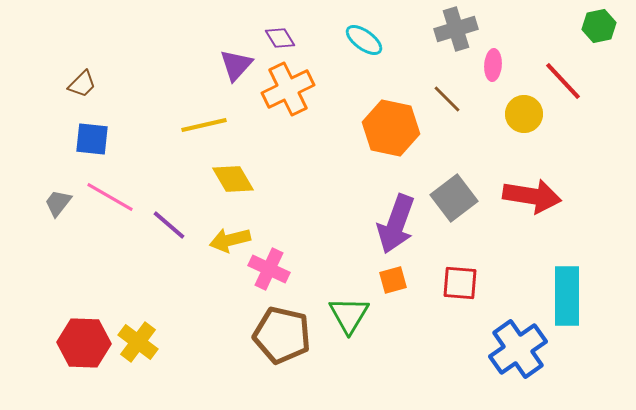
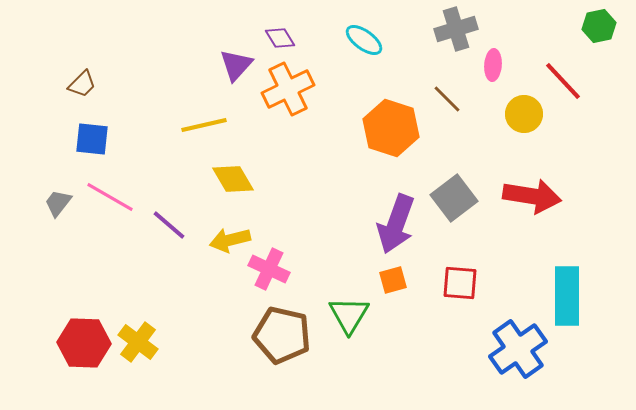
orange hexagon: rotated 6 degrees clockwise
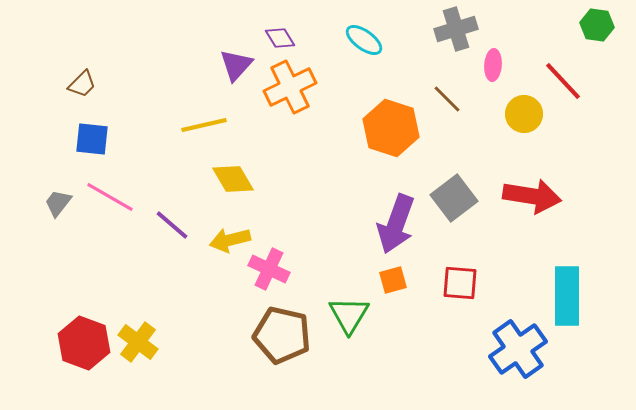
green hexagon: moved 2 px left, 1 px up; rotated 20 degrees clockwise
orange cross: moved 2 px right, 2 px up
purple line: moved 3 px right
red hexagon: rotated 18 degrees clockwise
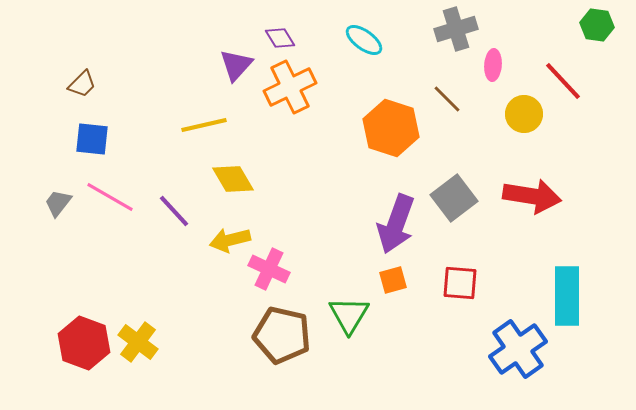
purple line: moved 2 px right, 14 px up; rotated 6 degrees clockwise
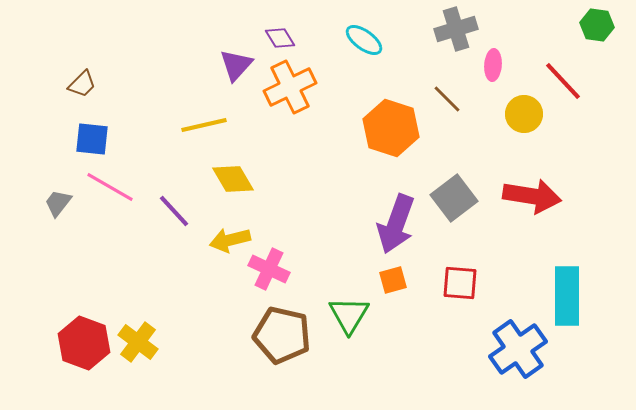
pink line: moved 10 px up
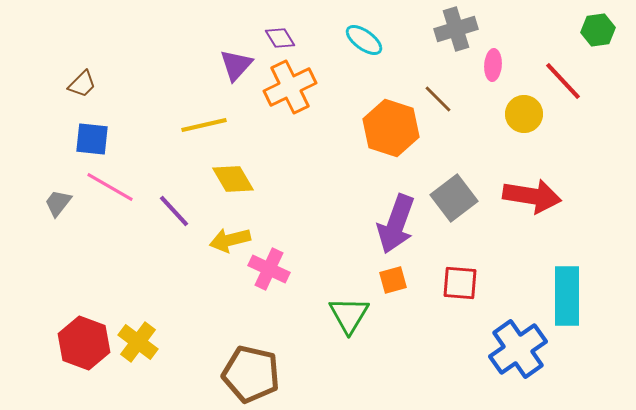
green hexagon: moved 1 px right, 5 px down; rotated 16 degrees counterclockwise
brown line: moved 9 px left
brown pentagon: moved 31 px left, 39 px down
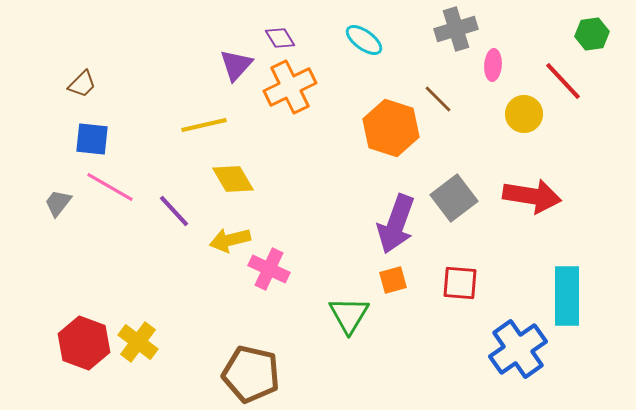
green hexagon: moved 6 px left, 4 px down
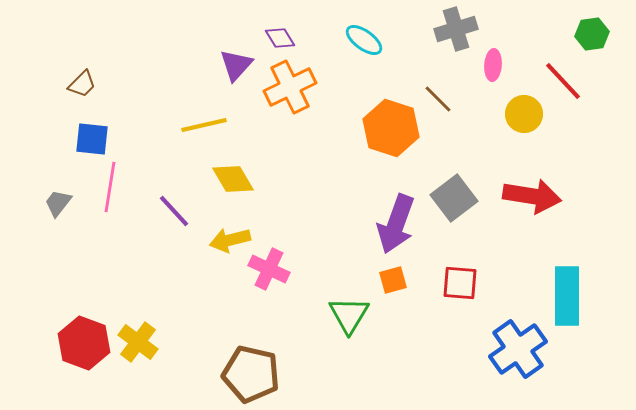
pink line: rotated 69 degrees clockwise
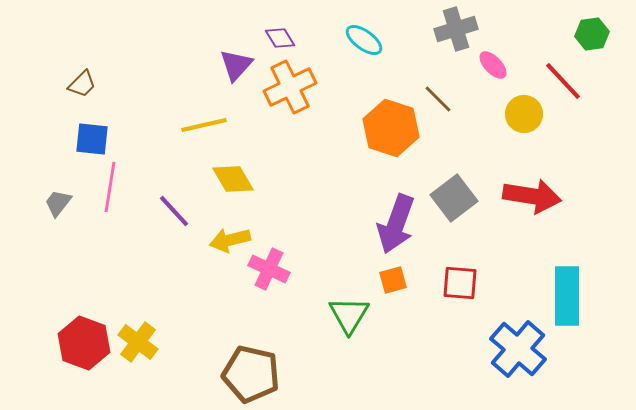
pink ellipse: rotated 48 degrees counterclockwise
blue cross: rotated 14 degrees counterclockwise
